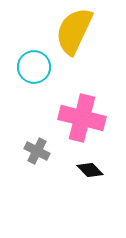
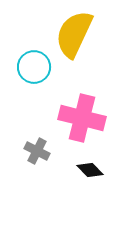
yellow semicircle: moved 3 px down
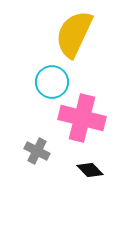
cyan circle: moved 18 px right, 15 px down
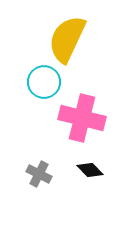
yellow semicircle: moved 7 px left, 5 px down
cyan circle: moved 8 px left
gray cross: moved 2 px right, 23 px down
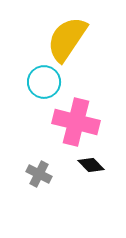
yellow semicircle: rotated 9 degrees clockwise
pink cross: moved 6 px left, 4 px down
black diamond: moved 1 px right, 5 px up
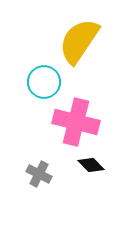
yellow semicircle: moved 12 px right, 2 px down
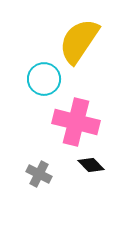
cyan circle: moved 3 px up
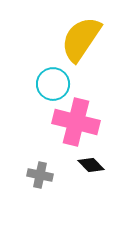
yellow semicircle: moved 2 px right, 2 px up
cyan circle: moved 9 px right, 5 px down
gray cross: moved 1 px right, 1 px down; rotated 15 degrees counterclockwise
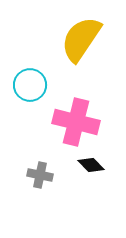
cyan circle: moved 23 px left, 1 px down
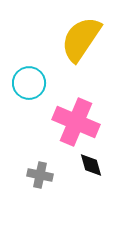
cyan circle: moved 1 px left, 2 px up
pink cross: rotated 9 degrees clockwise
black diamond: rotated 28 degrees clockwise
